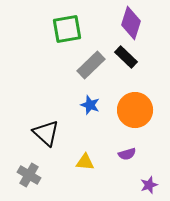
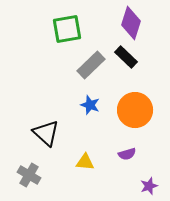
purple star: moved 1 px down
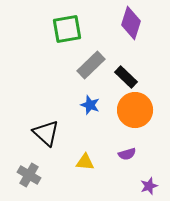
black rectangle: moved 20 px down
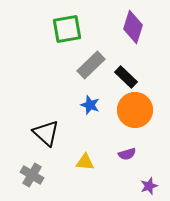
purple diamond: moved 2 px right, 4 px down
gray cross: moved 3 px right
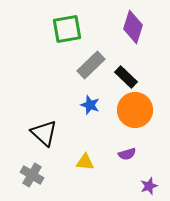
black triangle: moved 2 px left
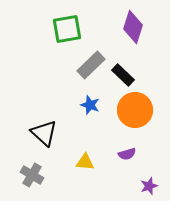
black rectangle: moved 3 px left, 2 px up
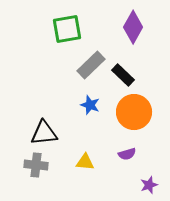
purple diamond: rotated 12 degrees clockwise
orange circle: moved 1 px left, 2 px down
black triangle: rotated 48 degrees counterclockwise
gray cross: moved 4 px right, 10 px up; rotated 25 degrees counterclockwise
purple star: moved 1 px up
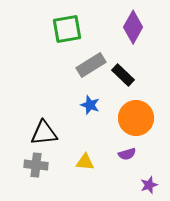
gray rectangle: rotated 12 degrees clockwise
orange circle: moved 2 px right, 6 px down
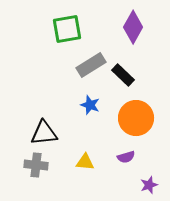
purple semicircle: moved 1 px left, 3 px down
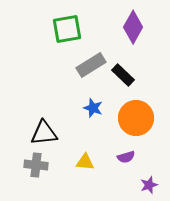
blue star: moved 3 px right, 3 px down
